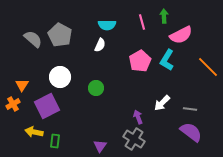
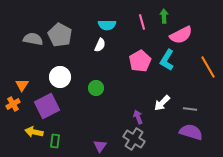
gray semicircle: rotated 30 degrees counterclockwise
orange line: rotated 15 degrees clockwise
purple semicircle: rotated 20 degrees counterclockwise
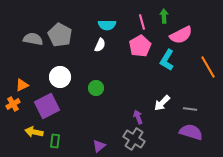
pink pentagon: moved 15 px up
orange triangle: rotated 32 degrees clockwise
purple triangle: moved 1 px left; rotated 16 degrees clockwise
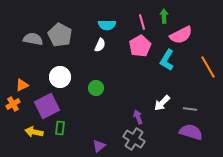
green rectangle: moved 5 px right, 13 px up
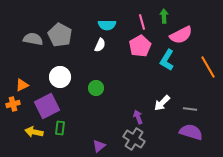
orange cross: rotated 16 degrees clockwise
